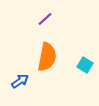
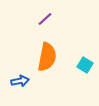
blue arrow: rotated 24 degrees clockwise
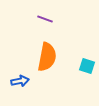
purple line: rotated 63 degrees clockwise
cyan square: moved 2 px right, 1 px down; rotated 14 degrees counterclockwise
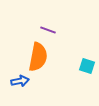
purple line: moved 3 px right, 11 px down
orange semicircle: moved 9 px left
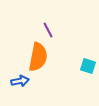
purple line: rotated 42 degrees clockwise
cyan square: moved 1 px right
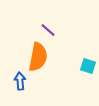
purple line: rotated 21 degrees counterclockwise
blue arrow: rotated 84 degrees counterclockwise
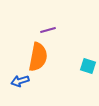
purple line: rotated 56 degrees counterclockwise
blue arrow: rotated 102 degrees counterclockwise
